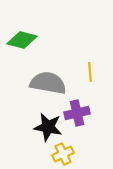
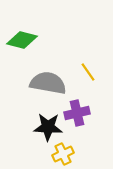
yellow line: moved 2 px left; rotated 30 degrees counterclockwise
black star: rotated 8 degrees counterclockwise
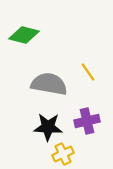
green diamond: moved 2 px right, 5 px up
gray semicircle: moved 1 px right, 1 px down
purple cross: moved 10 px right, 8 px down
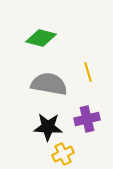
green diamond: moved 17 px right, 3 px down
yellow line: rotated 18 degrees clockwise
purple cross: moved 2 px up
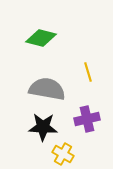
gray semicircle: moved 2 px left, 5 px down
black star: moved 5 px left
yellow cross: rotated 35 degrees counterclockwise
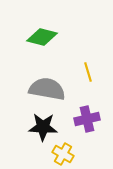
green diamond: moved 1 px right, 1 px up
